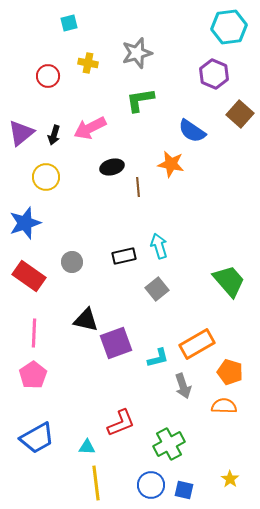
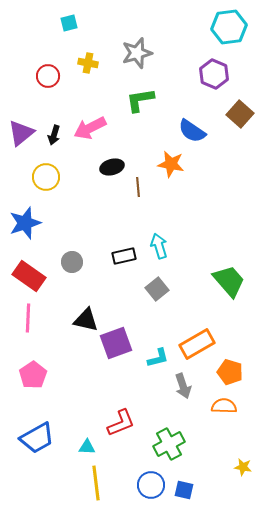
pink line: moved 6 px left, 15 px up
yellow star: moved 13 px right, 12 px up; rotated 24 degrees counterclockwise
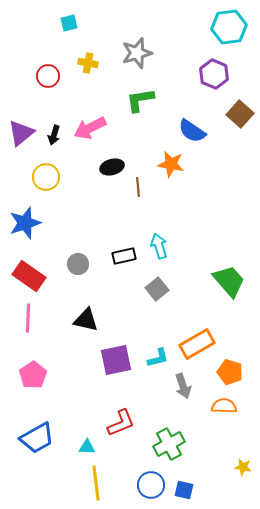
gray circle: moved 6 px right, 2 px down
purple square: moved 17 px down; rotated 8 degrees clockwise
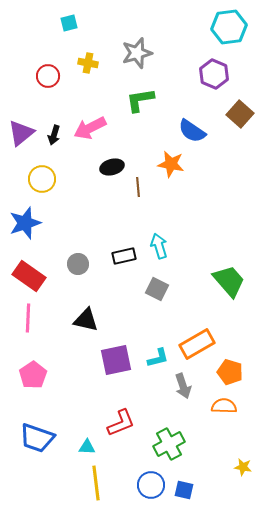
yellow circle: moved 4 px left, 2 px down
gray square: rotated 25 degrees counterclockwise
blue trapezoid: rotated 48 degrees clockwise
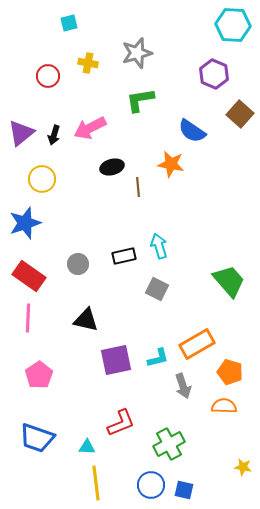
cyan hexagon: moved 4 px right, 2 px up; rotated 12 degrees clockwise
pink pentagon: moved 6 px right
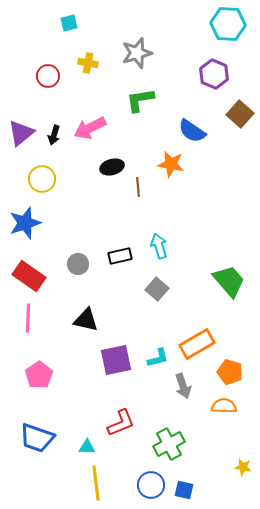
cyan hexagon: moved 5 px left, 1 px up
black rectangle: moved 4 px left
gray square: rotated 15 degrees clockwise
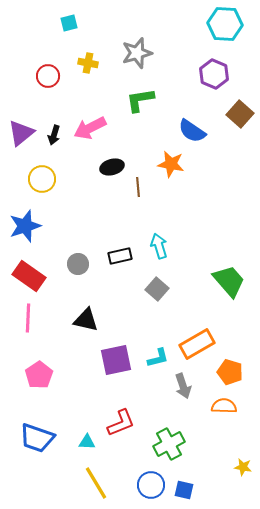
cyan hexagon: moved 3 px left
blue star: moved 3 px down
cyan triangle: moved 5 px up
yellow line: rotated 24 degrees counterclockwise
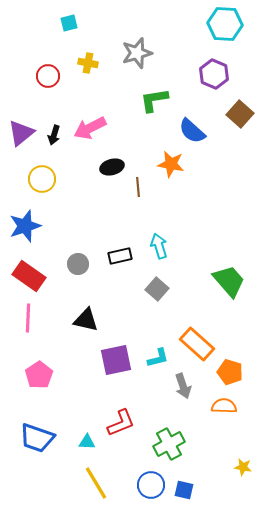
green L-shape: moved 14 px right
blue semicircle: rotated 8 degrees clockwise
orange rectangle: rotated 72 degrees clockwise
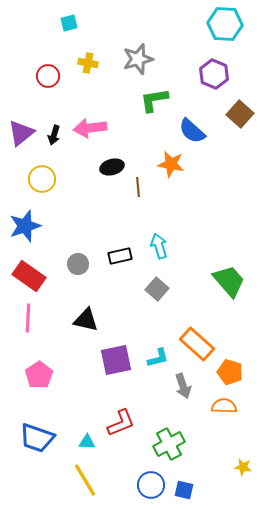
gray star: moved 1 px right, 6 px down
pink arrow: rotated 20 degrees clockwise
yellow line: moved 11 px left, 3 px up
